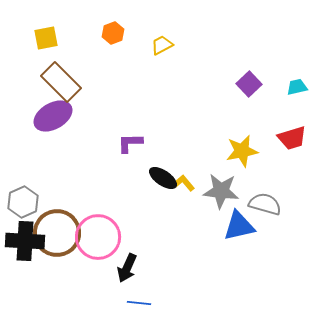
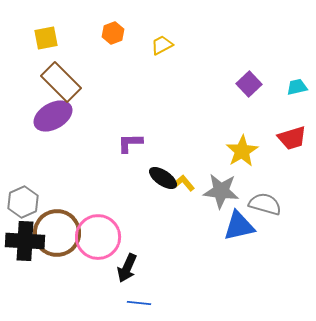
yellow star: rotated 20 degrees counterclockwise
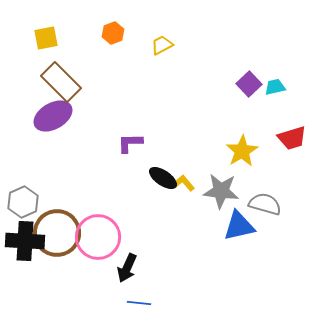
cyan trapezoid: moved 22 px left
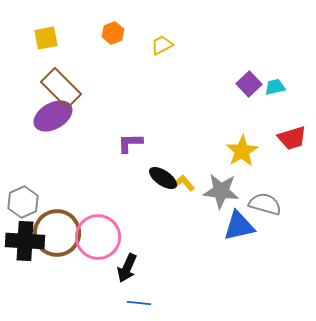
brown rectangle: moved 6 px down
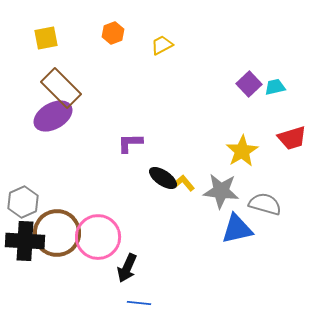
blue triangle: moved 2 px left, 3 px down
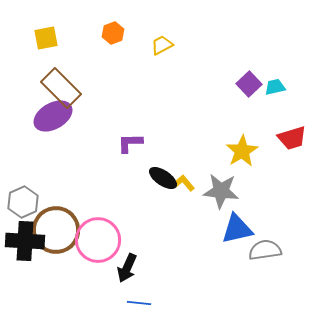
gray semicircle: moved 46 px down; rotated 24 degrees counterclockwise
brown circle: moved 1 px left, 3 px up
pink circle: moved 3 px down
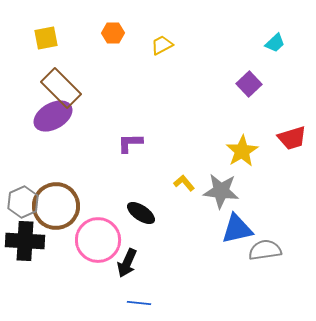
orange hexagon: rotated 20 degrees clockwise
cyan trapezoid: moved 44 px up; rotated 150 degrees clockwise
black ellipse: moved 22 px left, 35 px down
brown circle: moved 24 px up
black arrow: moved 5 px up
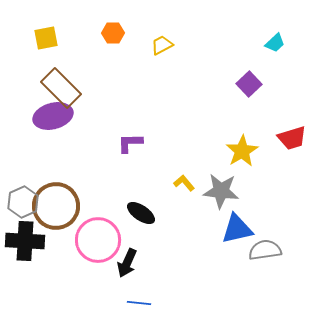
purple ellipse: rotated 15 degrees clockwise
